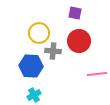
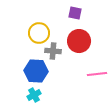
blue hexagon: moved 5 px right, 5 px down
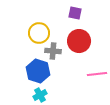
blue hexagon: moved 2 px right; rotated 15 degrees clockwise
cyan cross: moved 6 px right
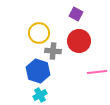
purple square: moved 1 px right, 1 px down; rotated 16 degrees clockwise
pink line: moved 2 px up
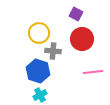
red circle: moved 3 px right, 2 px up
pink line: moved 4 px left
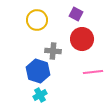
yellow circle: moved 2 px left, 13 px up
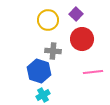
purple square: rotated 16 degrees clockwise
yellow circle: moved 11 px right
blue hexagon: moved 1 px right
cyan cross: moved 3 px right
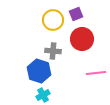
purple square: rotated 24 degrees clockwise
yellow circle: moved 5 px right
pink line: moved 3 px right, 1 px down
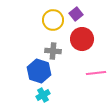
purple square: rotated 16 degrees counterclockwise
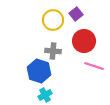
red circle: moved 2 px right, 2 px down
pink line: moved 2 px left, 7 px up; rotated 24 degrees clockwise
cyan cross: moved 2 px right
